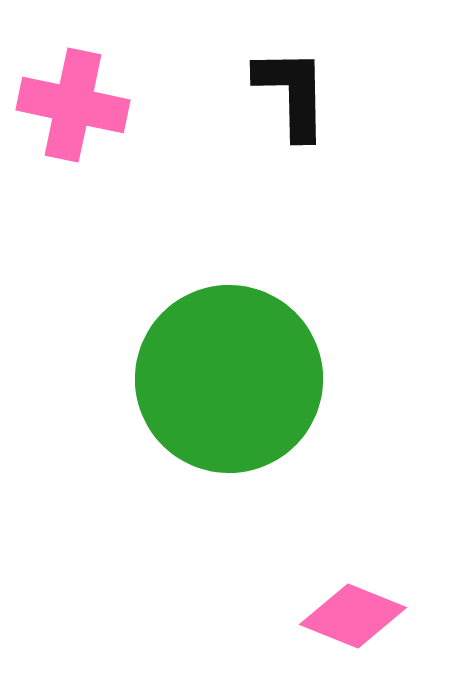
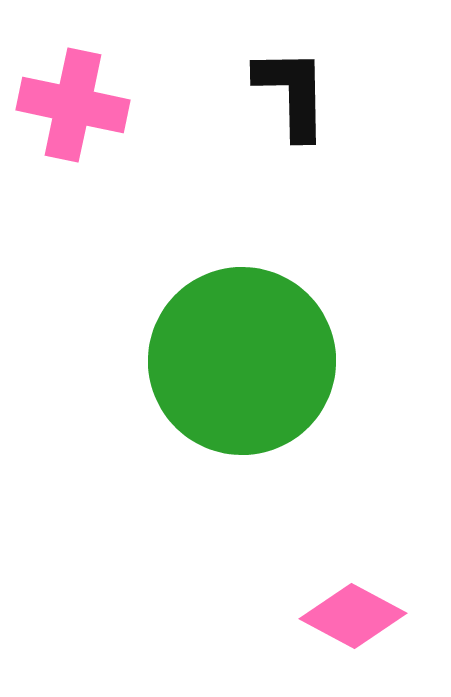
green circle: moved 13 px right, 18 px up
pink diamond: rotated 6 degrees clockwise
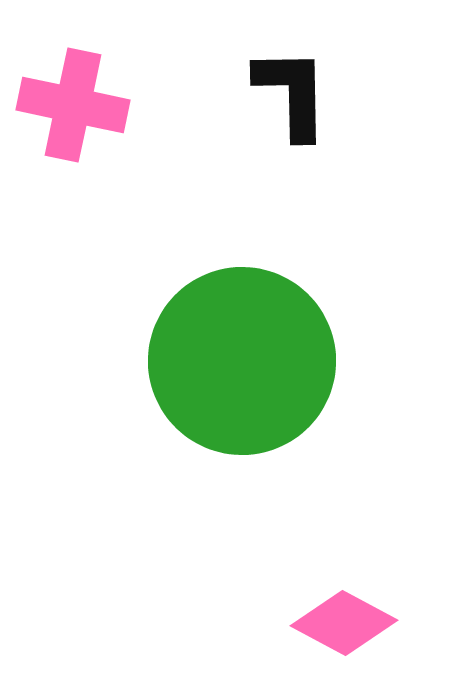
pink diamond: moved 9 px left, 7 px down
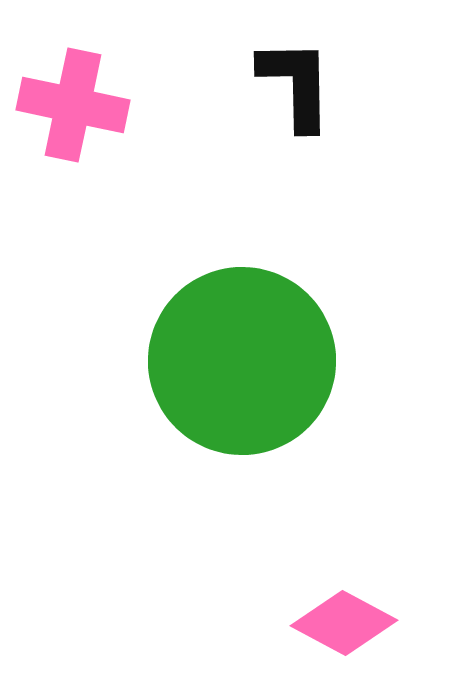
black L-shape: moved 4 px right, 9 px up
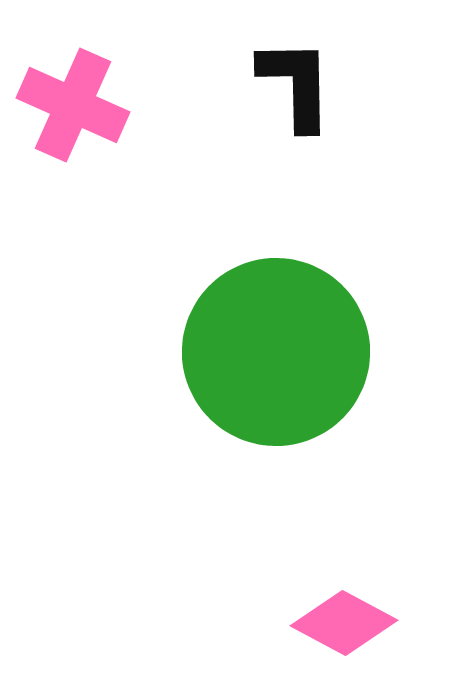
pink cross: rotated 12 degrees clockwise
green circle: moved 34 px right, 9 px up
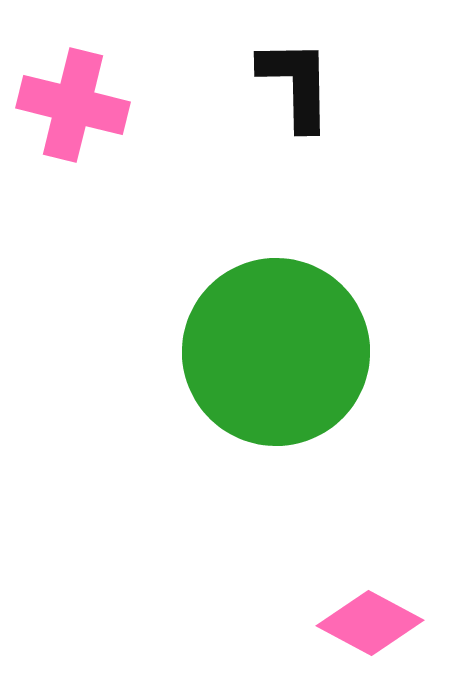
pink cross: rotated 10 degrees counterclockwise
pink diamond: moved 26 px right
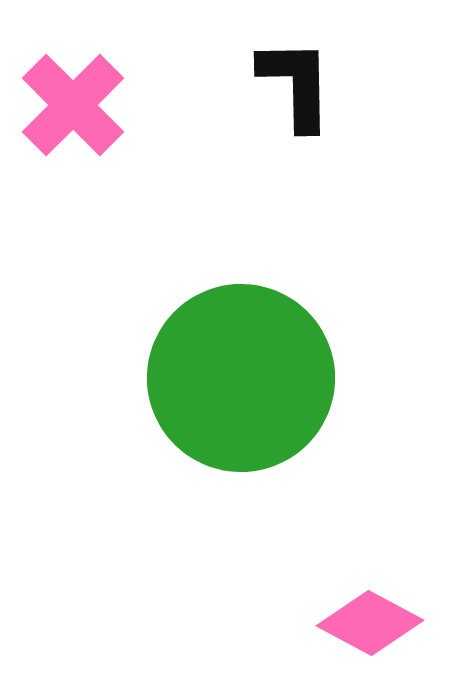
pink cross: rotated 31 degrees clockwise
green circle: moved 35 px left, 26 px down
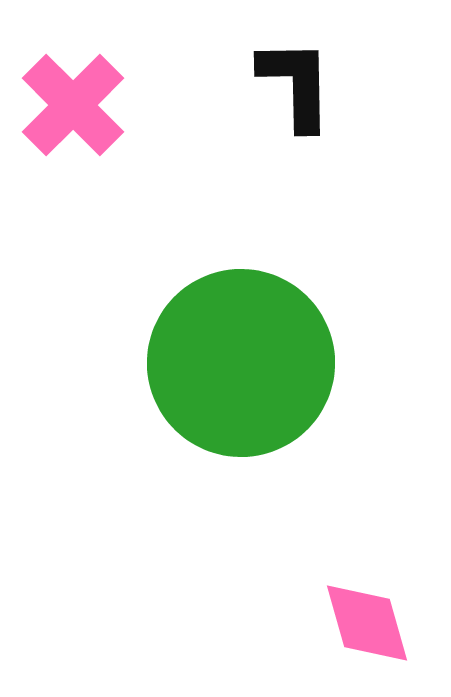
green circle: moved 15 px up
pink diamond: moved 3 px left; rotated 46 degrees clockwise
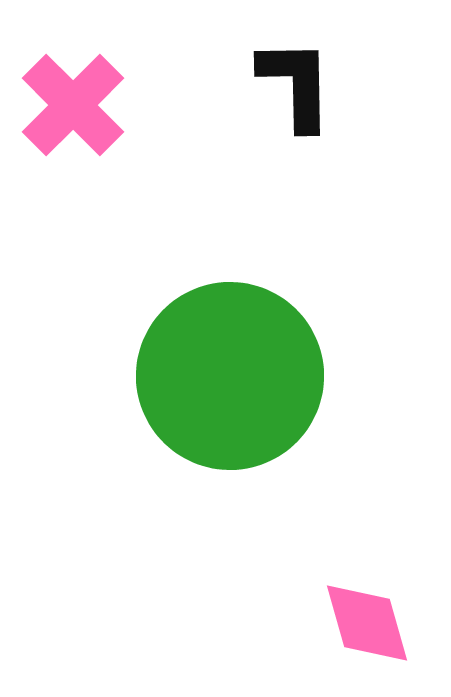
green circle: moved 11 px left, 13 px down
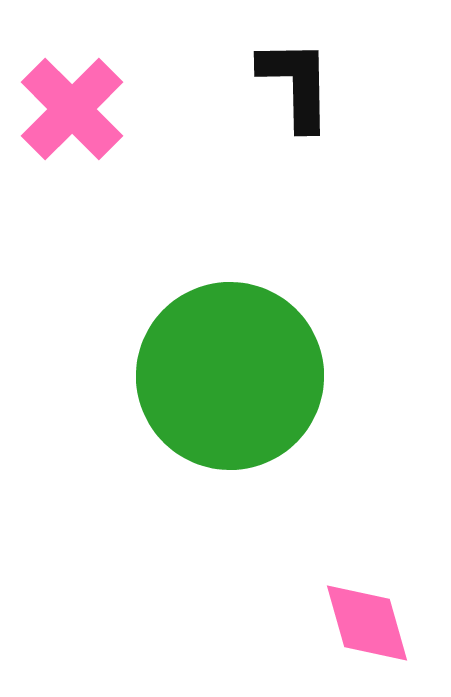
pink cross: moved 1 px left, 4 px down
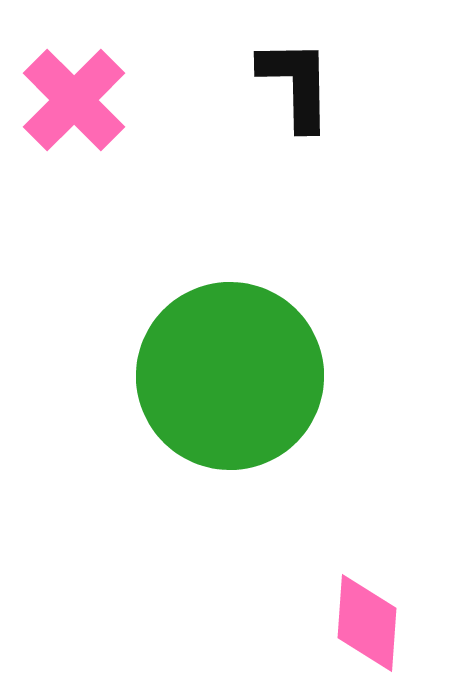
pink cross: moved 2 px right, 9 px up
pink diamond: rotated 20 degrees clockwise
